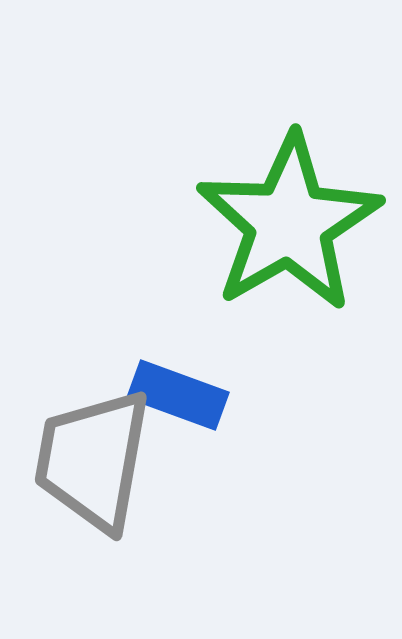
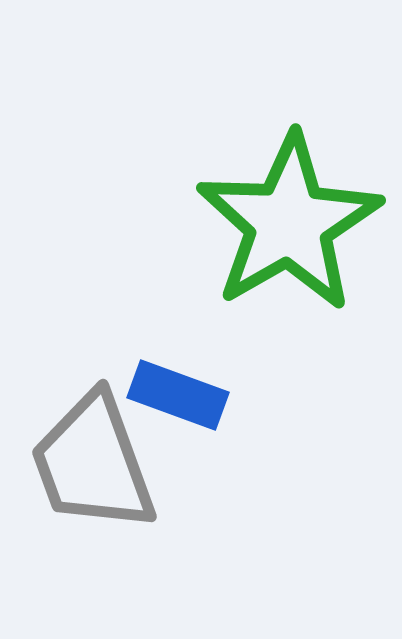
gray trapezoid: moved 3 px down; rotated 30 degrees counterclockwise
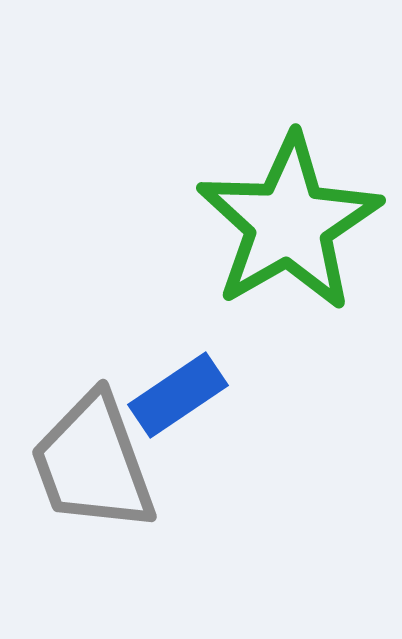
blue rectangle: rotated 54 degrees counterclockwise
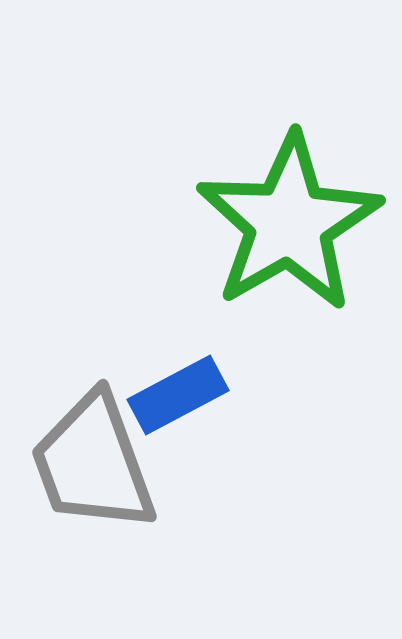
blue rectangle: rotated 6 degrees clockwise
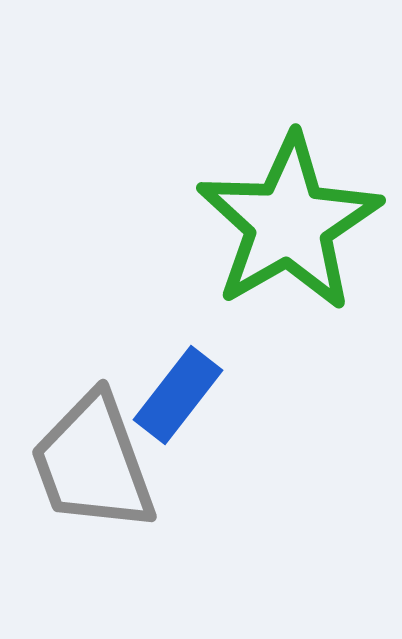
blue rectangle: rotated 24 degrees counterclockwise
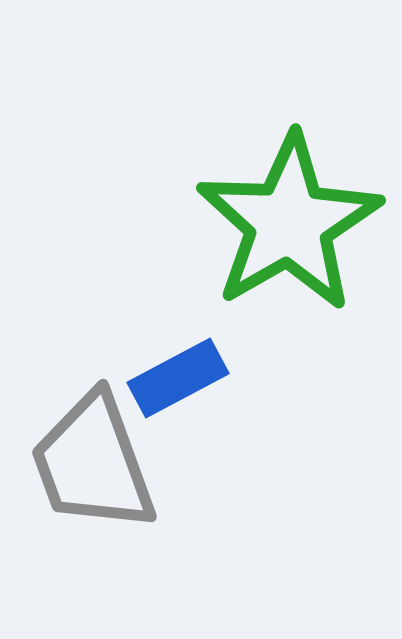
blue rectangle: moved 17 px up; rotated 24 degrees clockwise
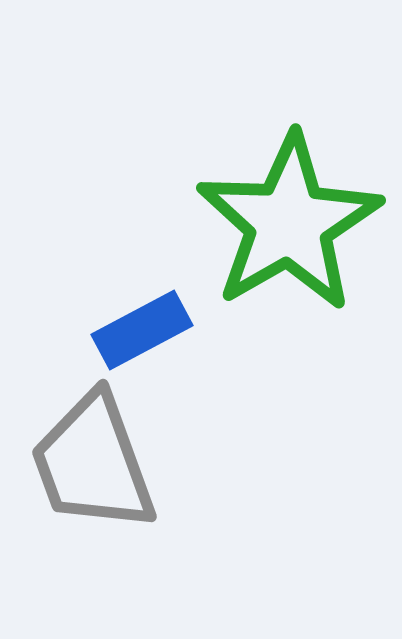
blue rectangle: moved 36 px left, 48 px up
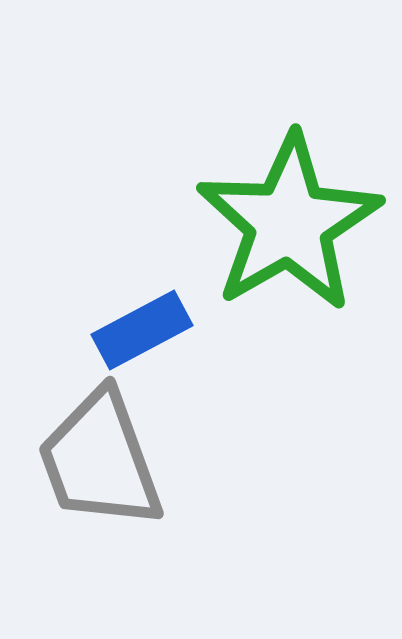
gray trapezoid: moved 7 px right, 3 px up
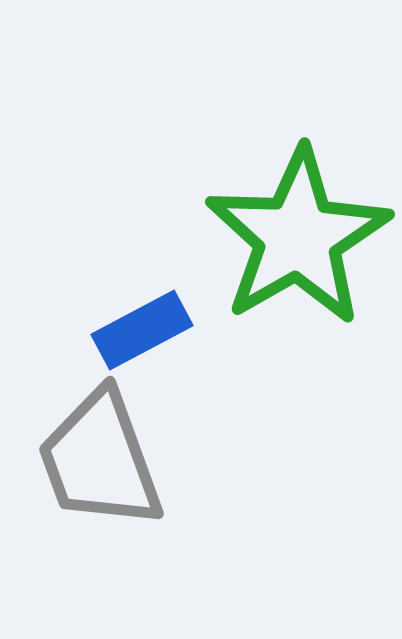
green star: moved 9 px right, 14 px down
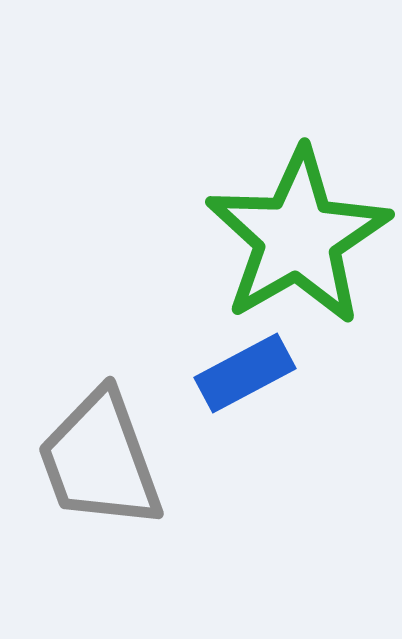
blue rectangle: moved 103 px right, 43 px down
